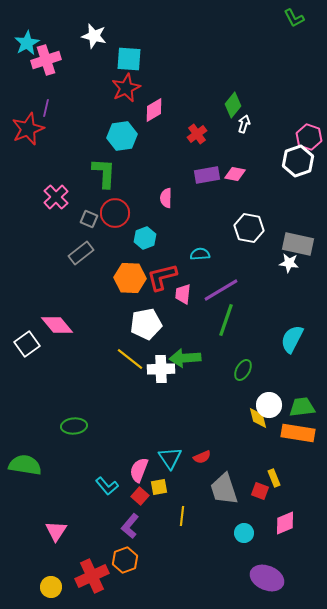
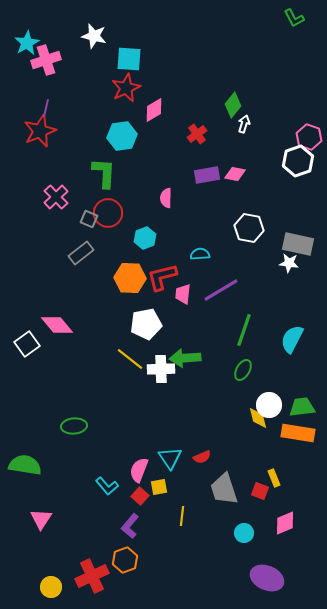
red star at (28, 129): moved 12 px right, 2 px down
red circle at (115, 213): moved 7 px left
green line at (226, 320): moved 18 px right, 10 px down
pink triangle at (56, 531): moved 15 px left, 12 px up
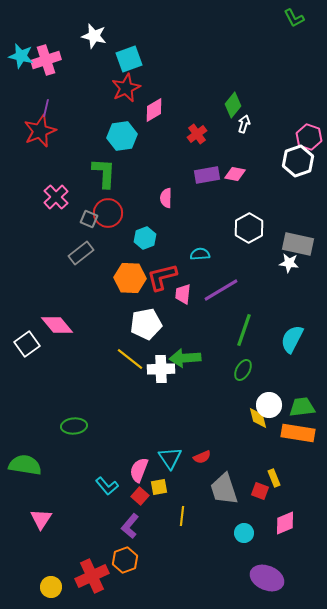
cyan star at (27, 43): moved 6 px left, 13 px down; rotated 30 degrees counterclockwise
cyan square at (129, 59): rotated 24 degrees counterclockwise
white hexagon at (249, 228): rotated 20 degrees clockwise
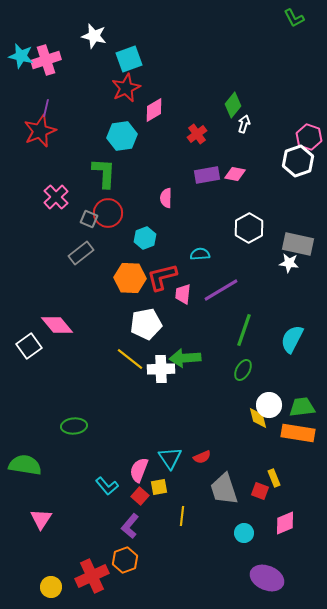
white square at (27, 344): moved 2 px right, 2 px down
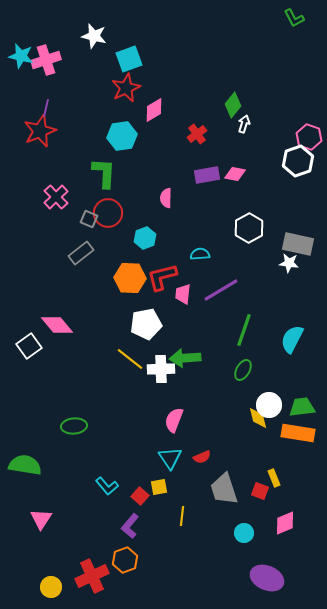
pink semicircle at (139, 470): moved 35 px right, 50 px up
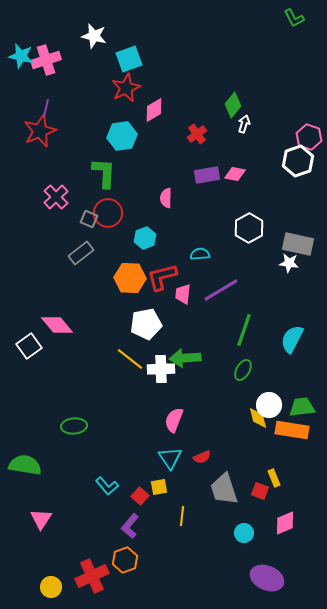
orange rectangle at (298, 433): moved 6 px left, 3 px up
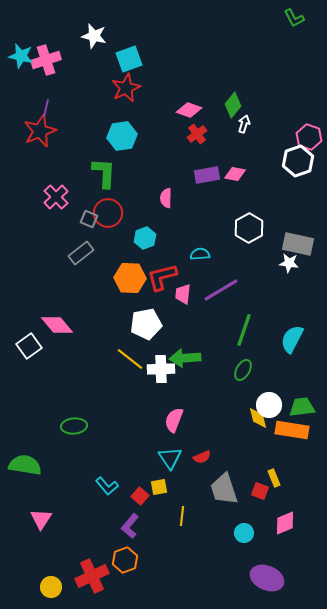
pink diamond at (154, 110): moved 35 px right; rotated 50 degrees clockwise
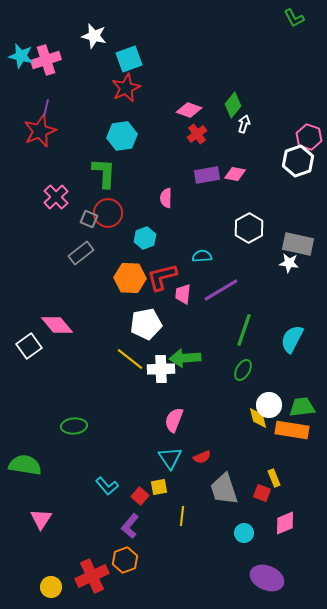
cyan semicircle at (200, 254): moved 2 px right, 2 px down
red square at (260, 491): moved 2 px right, 2 px down
